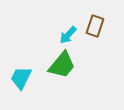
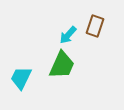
green trapezoid: rotated 16 degrees counterclockwise
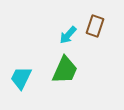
green trapezoid: moved 3 px right, 5 px down
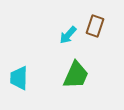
green trapezoid: moved 11 px right, 5 px down
cyan trapezoid: moved 2 px left; rotated 25 degrees counterclockwise
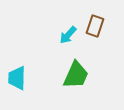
cyan trapezoid: moved 2 px left
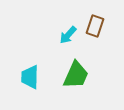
cyan trapezoid: moved 13 px right, 1 px up
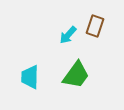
green trapezoid: rotated 12 degrees clockwise
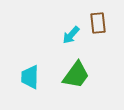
brown rectangle: moved 3 px right, 3 px up; rotated 25 degrees counterclockwise
cyan arrow: moved 3 px right
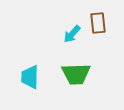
cyan arrow: moved 1 px right, 1 px up
green trapezoid: moved 1 px up; rotated 52 degrees clockwise
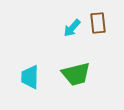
cyan arrow: moved 6 px up
green trapezoid: rotated 12 degrees counterclockwise
